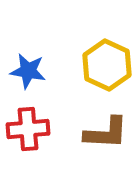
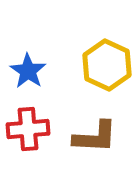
blue star: rotated 24 degrees clockwise
brown L-shape: moved 11 px left, 4 px down
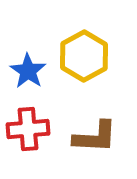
yellow hexagon: moved 23 px left, 9 px up; rotated 6 degrees clockwise
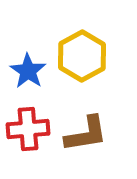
yellow hexagon: moved 2 px left
brown L-shape: moved 9 px left, 3 px up; rotated 12 degrees counterclockwise
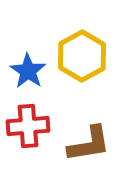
red cross: moved 3 px up
brown L-shape: moved 3 px right, 10 px down
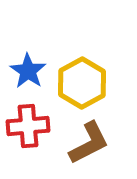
yellow hexagon: moved 27 px down
brown L-shape: moved 1 px up; rotated 18 degrees counterclockwise
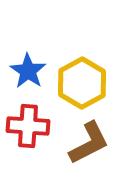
red cross: rotated 9 degrees clockwise
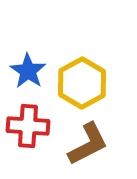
brown L-shape: moved 1 px left, 1 px down
